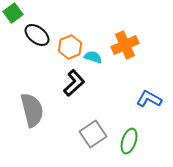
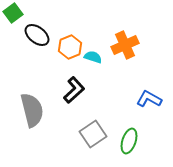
black L-shape: moved 7 px down
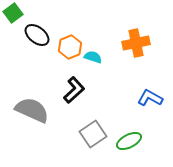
orange cross: moved 11 px right, 2 px up; rotated 12 degrees clockwise
blue L-shape: moved 1 px right, 1 px up
gray semicircle: rotated 52 degrees counterclockwise
green ellipse: rotated 45 degrees clockwise
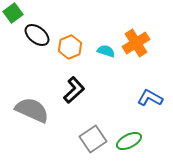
orange cross: rotated 20 degrees counterclockwise
cyan semicircle: moved 13 px right, 6 px up
gray square: moved 5 px down
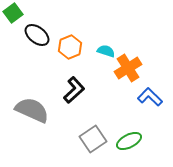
orange cross: moved 8 px left, 25 px down
blue L-shape: moved 1 px up; rotated 15 degrees clockwise
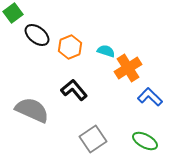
black L-shape: rotated 88 degrees counterclockwise
green ellipse: moved 16 px right; rotated 55 degrees clockwise
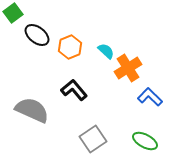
cyan semicircle: rotated 24 degrees clockwise
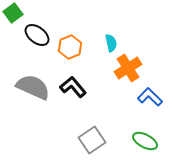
cyan semicircle: moved 5 px right, 8 px up; rotated 36 degrees clockwise
black L-shape: moved 1 px left, 3 px up
gray semicircle: moved 1 px right, 23 px up
gray square: moved 1 px left, 1 px down
